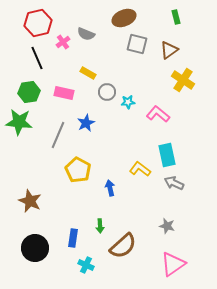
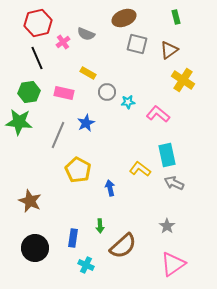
gray star: rotated 21 degrees clockwise
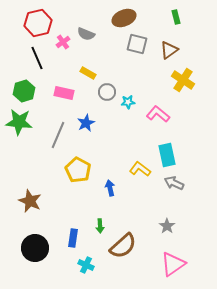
green hexagon: moved 5 px left, 1 px up; rotated 10 degrees counterclockwise
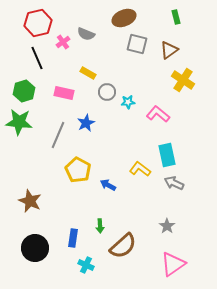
blue arrow: moved 2 px left, 3 px up; rotated 49 degrees counterclockwise
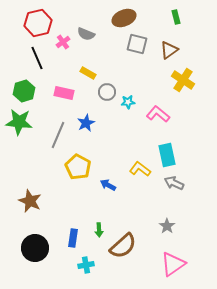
yellow pentagon: moved 3 px up
green arrow: moved 1 px left, 4 px down
cyan cross: rotated 35 degrees counterclockwise
